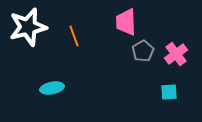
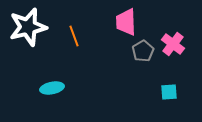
pink cross: moved 3 px left, 10 px up; rotated 15 degrees counterclockwise
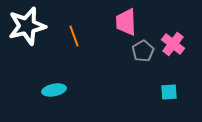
white star: moved 1 px left, 1 px up
cyan ellipse: moved 2 px right, 2 px down
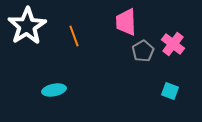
white star: rotated 18 degrees counterclockwise
cyan square: moved 1 px right, 1 px up; rotated 24 degrees clockwise
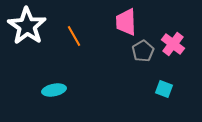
white star: rotated 6 degrees counterclockwise
orange line: rotated 10 degrees counterclockwise
cyan square: moved 6 px left, 2 px up
